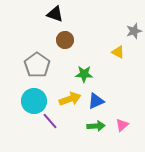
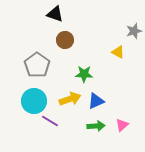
purple line: rotated 18 degrees counterclockwise
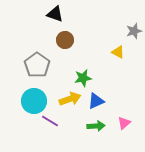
green star: moved 1 px left, 4 px down; rotated 12 degrees counterclockwise
pink triangle: moved 2 px right, 2 px up
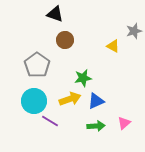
yellow triangle: moved 5 px left, 6 px up
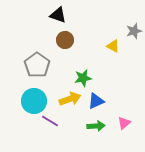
black triangle: moved 3 px right, 1 px down
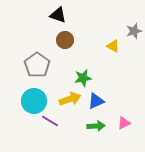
pink triangle: rotated 16 degrees clockwise
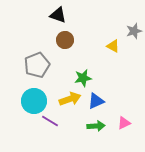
gray pentagon: rotated 15 degrees clockwise
